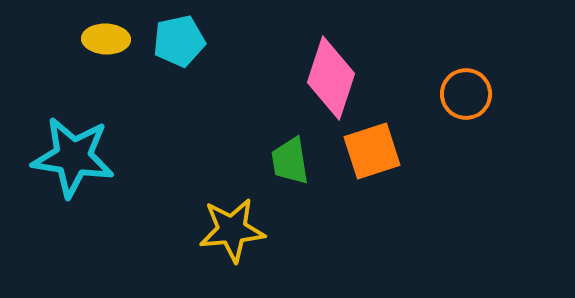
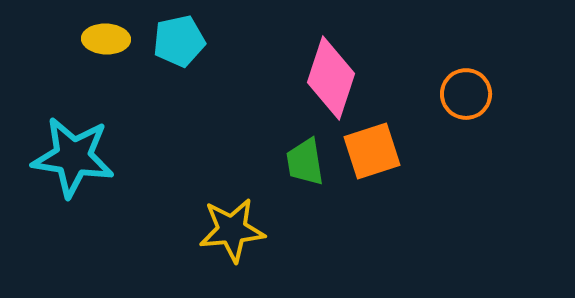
green trapezoid: moved 15 px right, 1 px down
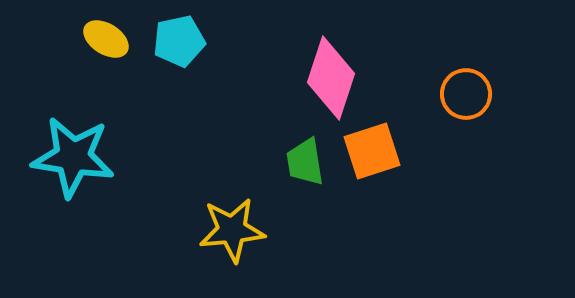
yellow ellipse: rotated 30 degrees clockwise
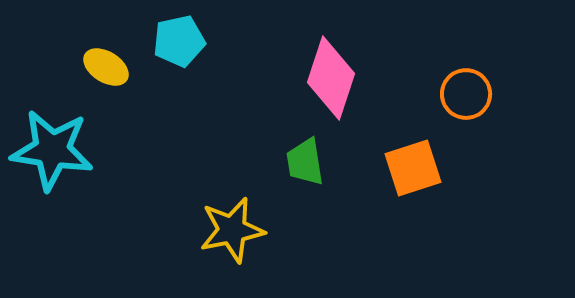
yellow ellipse: moved 28 px down
orange square: moved 41 px right, 17 px down
cyan star: moved 21 px left, 7 px up
yellow star: rotated 6 degrees counterclockwise
